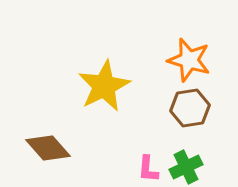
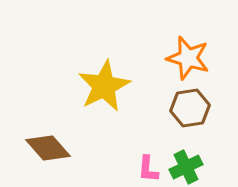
orange star: moved 1 px left, 2 px up
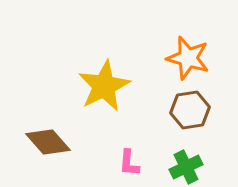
brown hexagon: moved 2 px down
brown diamond: moved 6 px up
pink L-shape: moved 19 px left, 6 px up
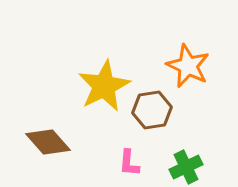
orange star: moved 8 px down; rotated 9 degrees clockwise
brown hexagon: moved 38 px left
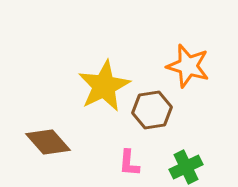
orange star: rotated 9 degrees counterclockwise
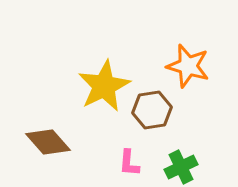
green cross: moved 5 px left
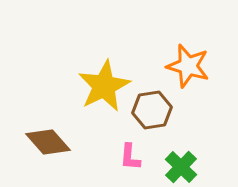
pink L-shape: moved 1 px right, 6 px up
green cross: rotated 20 degrees counterclockwise
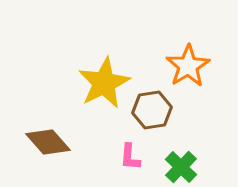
orange star: rotated 24 degrees clockwise
yellow star: moved 3 px up
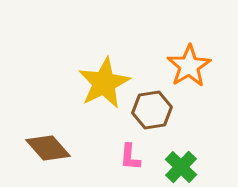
orange star: moved 1 px right
brown diamond: moved 6 px down
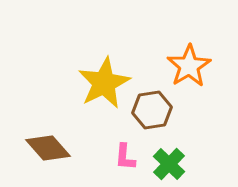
pink L-shape: moved 5 px left
green cross: moved 12 px left, 3 px up
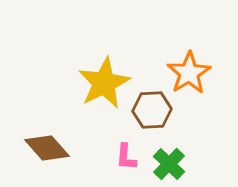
orange star: moved 7 px down
brown hexagon: rotated 6 degrees clockwise
brown diamond: moved 1 px left
pink L-shape: moved 1 px right
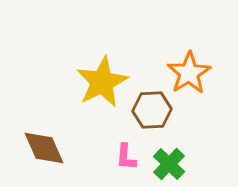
yellow star: moved 2 px left, 1 px up
brown diamond: moved 3 px left; rotated 18 degrees clockwise
